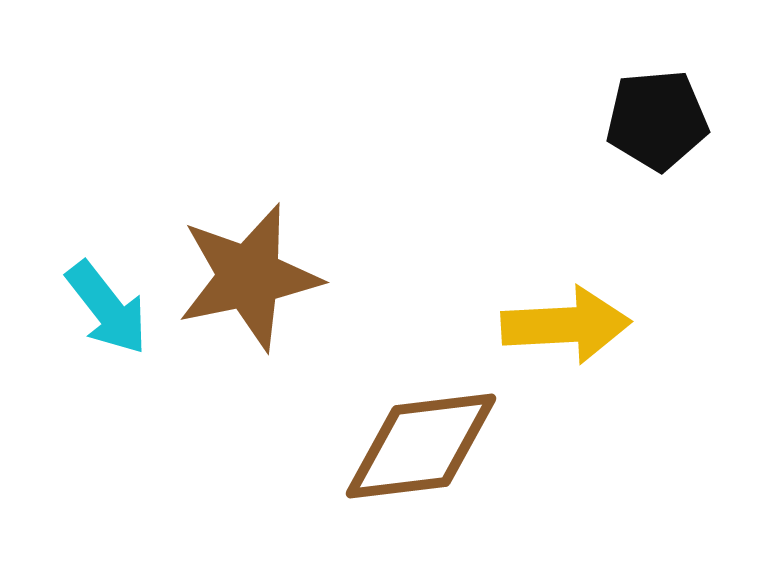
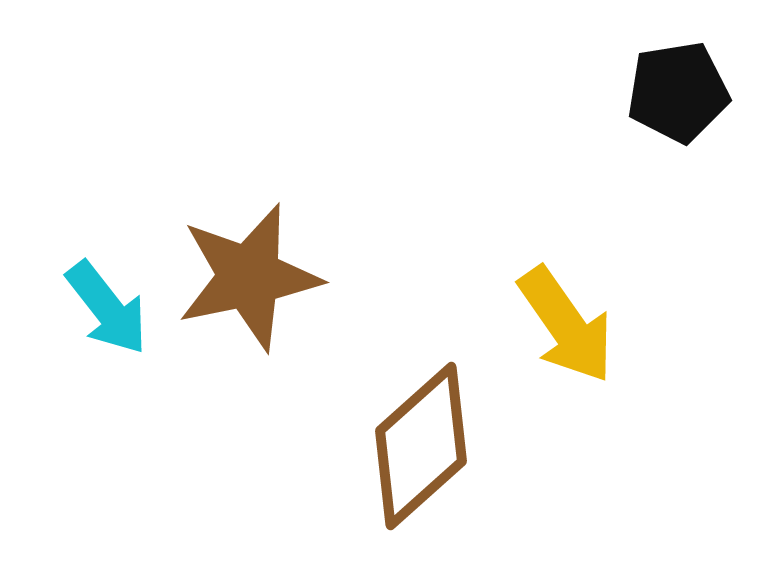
black pentagon: moved 21 px right, 28 px up; rotated 4 degrees counterclockwise
yellow arrow: rotated 58 degrees clockwise
brown diamond: rotated 35 degrees counterclockwise
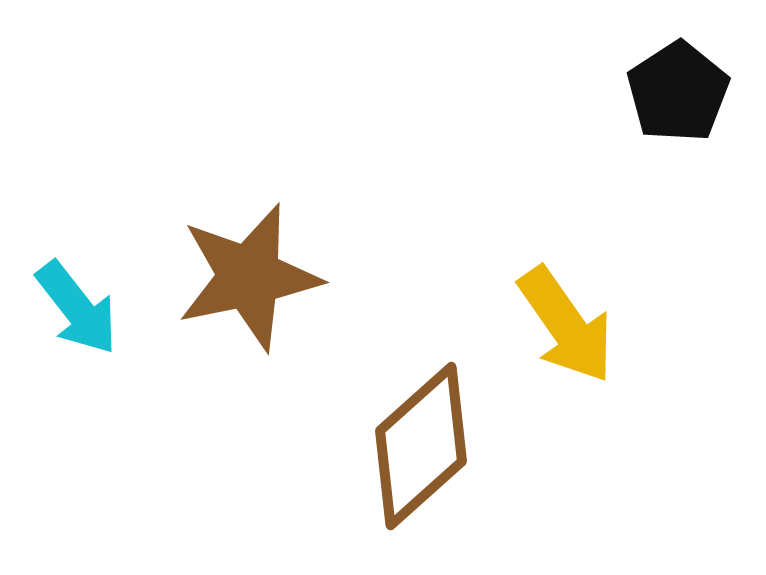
black pentagon: rotated 24 degrees counterclockwise
cyan arrow: moved 30 px left
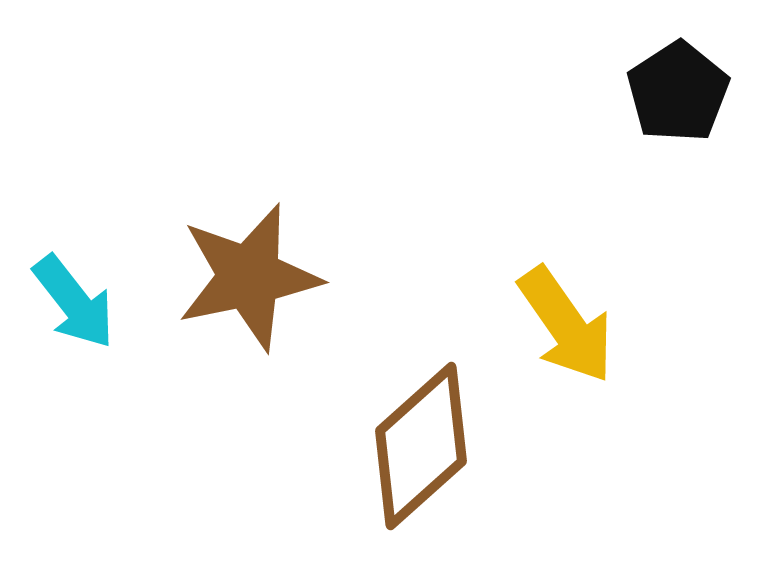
cyan arrow: moved 3 px left, 6 px up
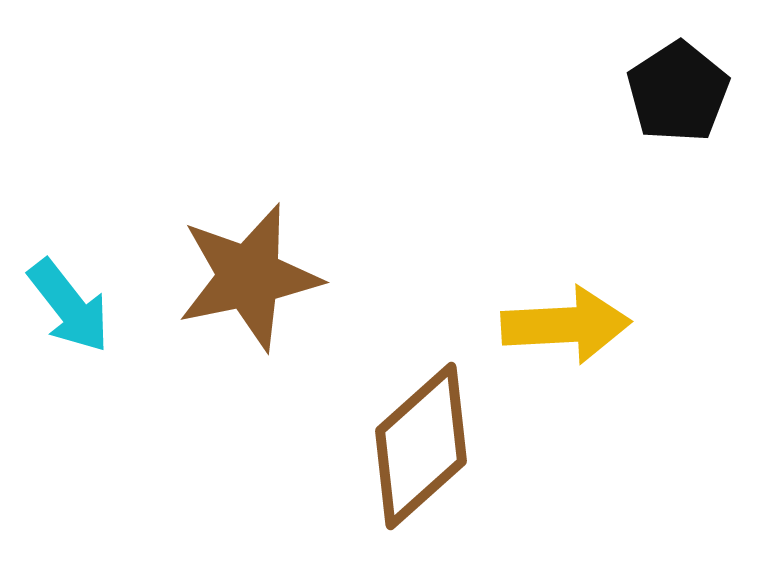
cyan arrow: moved 5 px left, 4 px down
yellow arrow: rotated 58 degrees counterclockwise
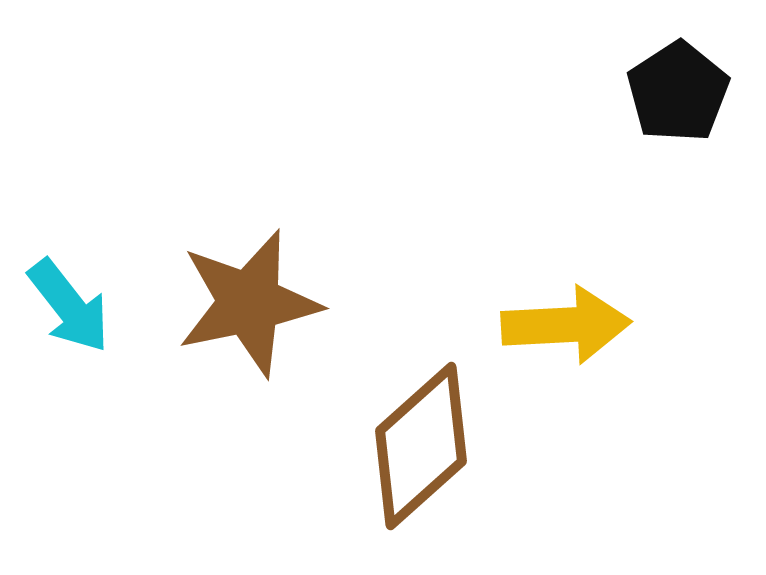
brown star: moved 26 px down
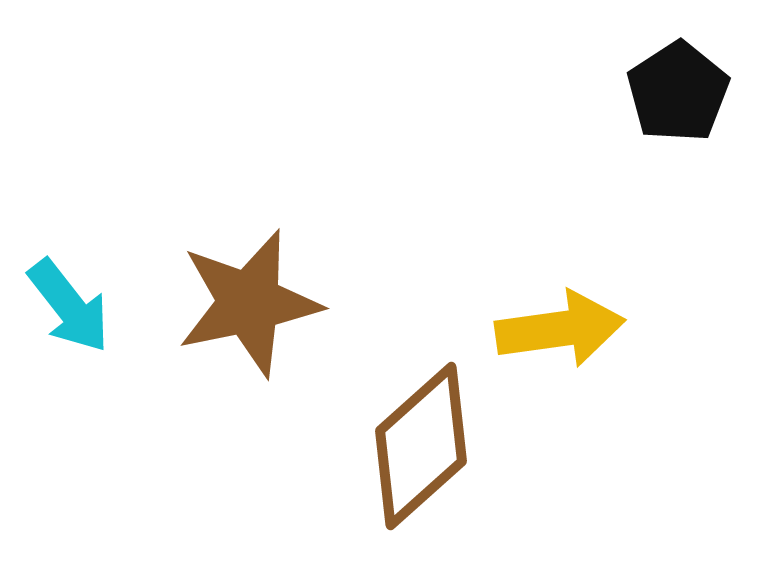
yellow arrow: moved 6 px left, 4 px down; rotated 5 degrees counterclockwise
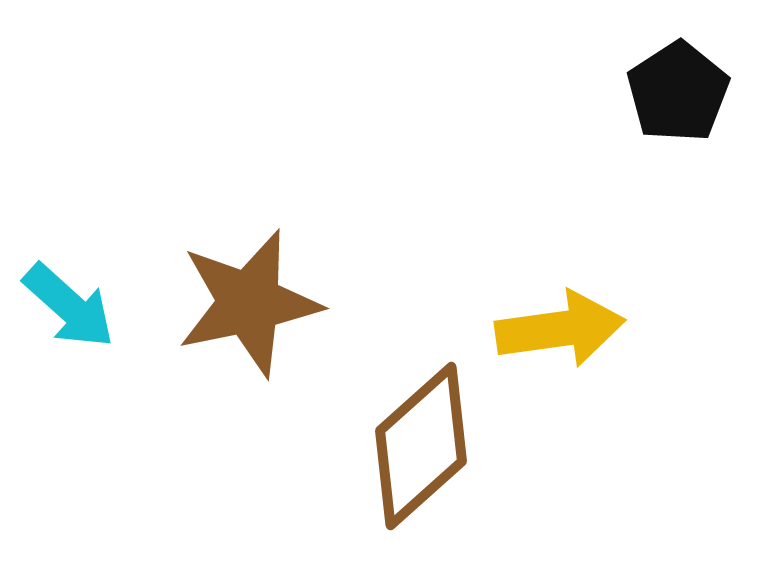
cyan arrow: rotated 10 degrees counterclockwise
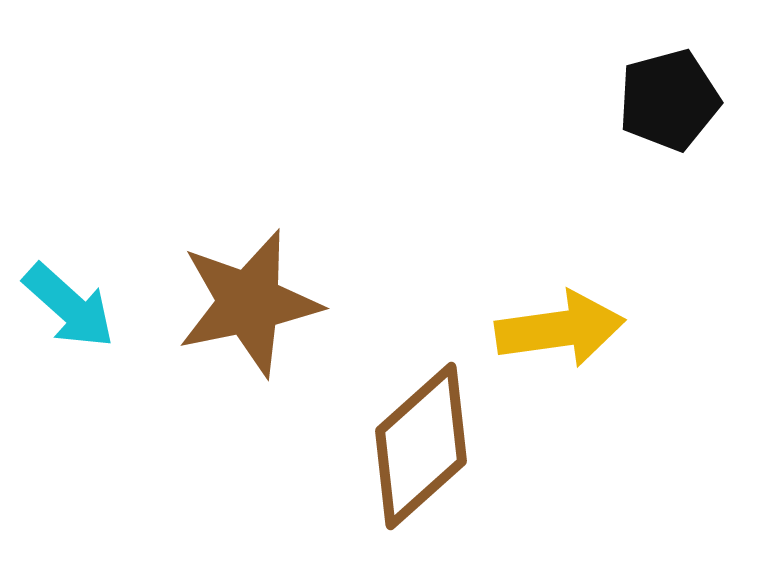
black pentagon: moved 9 px left, 8 px down; rotated 18 degrees clockwise
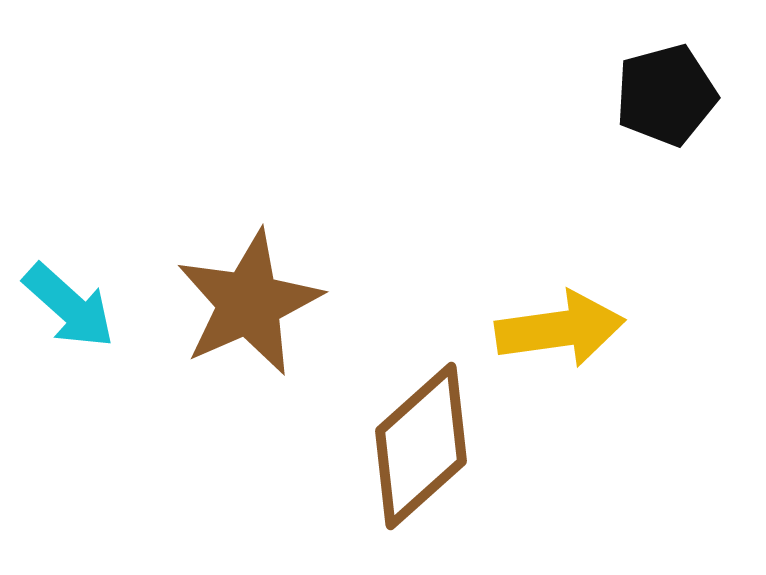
black pentagon: moved 3 px left, 5 px up
brown star: rotated 12 degrees counterclockwise
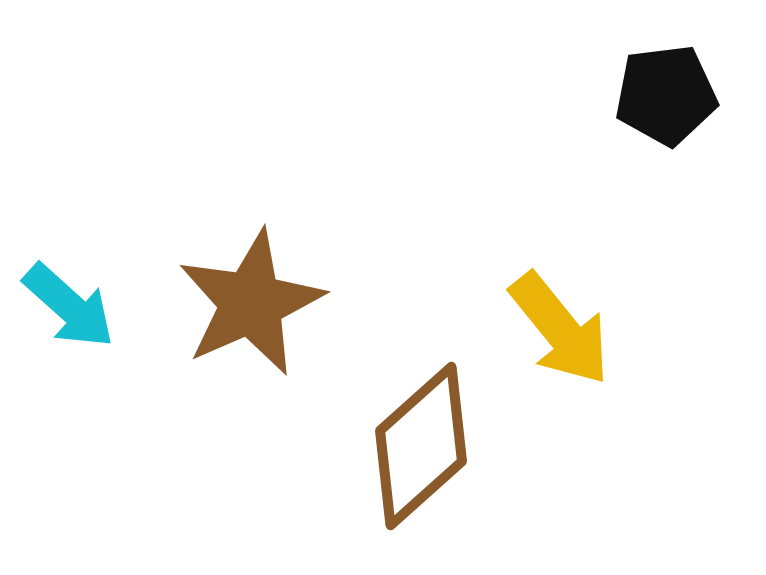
black pentagon: rotated 8 degrees clockwise
brown star: moved 2 px right
yellow arrow: rotated 59 degrees clockwise
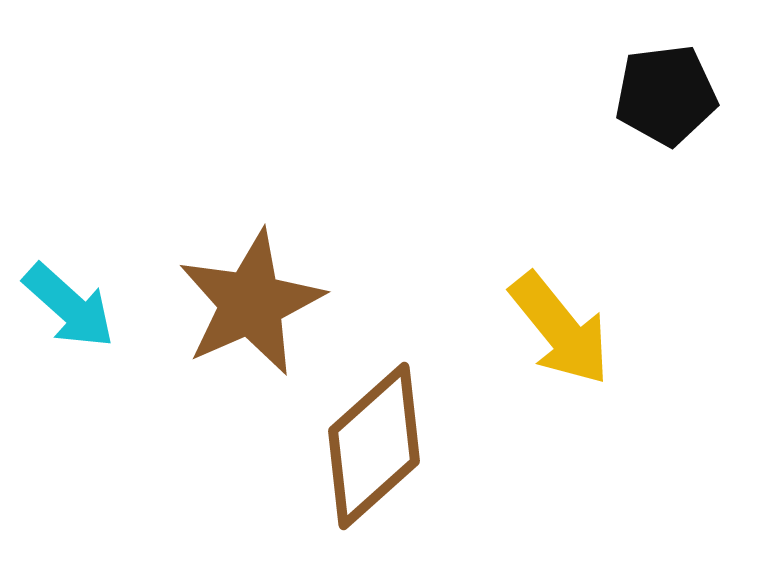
brown diamond: moved 47 px left
